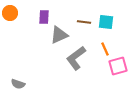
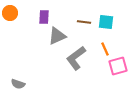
gray triangle: moved 2 px left, 1 px down
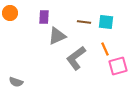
gray semicircle: moved 2 px left, 2 px up
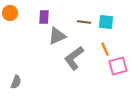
gray L-shape: moved 2 px left
gray semicircle: rotated 88 degrees counterclockwise
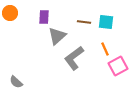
gray triangle: rotated 18 degrees counterclockwise
pink square: rotated 12 degrees counterclockwise
gray semicircle: rotated 112 degrees clockwise
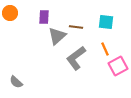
brown line: moved 8 px left, 5 px down
gray L-shape: moved 2 px right
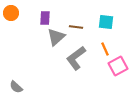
orange circle: moved 1 px right
purple rectangle: moved 1 px right, 1 px down
gray triangle: moved 1 px left, 1 px down
gray semicircle: moved 5 px down
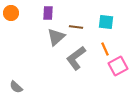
purple rectangle: moved 3 px right, 5 px up
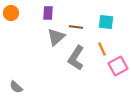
orange line: moved 3 px left
gray L-shape: rotated 20 degrees counterclockwise
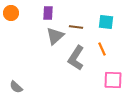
gray triangle: moved 1 px left, 1 px up
pink square: moved 5 px left, 14 px down; rotated 30 degrees clockwise
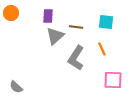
purple rectangle: moved 3 px down
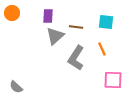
orange circle: moved 1 px right
